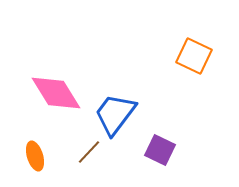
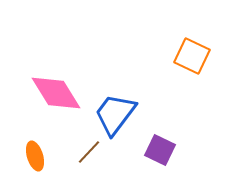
orange square: moved 2 px left
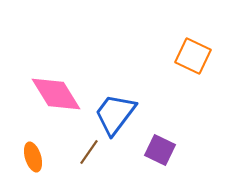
orange square: moved 1 px right
pink diamond: moved 1 px down
brown line: rotated 8 degrees counterclockwise
orange ellipse: moved 2 px left, 1 px down
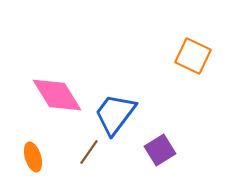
pink diamond: moved 1 px right, 1 px down
purple square: rotated 32 degrees clockwise
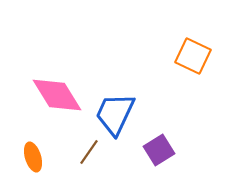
blue trapezoid: rotated 12 degrees counterclockwise
purple square: moved 1 px left
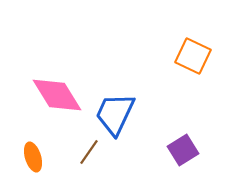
purple square: moved 24 px right
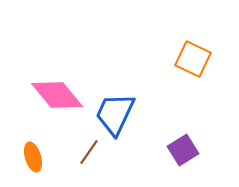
orange square: moved 3 px down
pink diamond: rotated 8 degrees counterclockwise
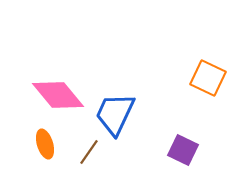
orange square: moved 15 px right, 19 px down
pink diamond: moved 1 px right
purple square: rotated 32 degrees counterclockwise
orange ellipse: moved 12 px right, 13 px up
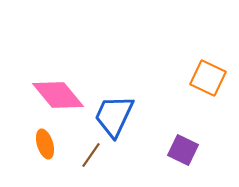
blue trapezoid: moved 1 px left, 2 px down
brown line: moved 2 px right, 3 px down
